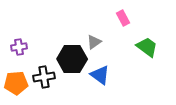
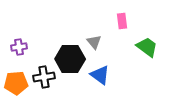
pink rectangle: moved 1 px left, 3 px down; rotated 21 degrees clockwise
gray triangle: rotated 35 degrees counterclockwise
black hexagon: moved 2 px left
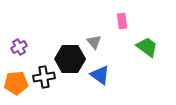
purple cross: rotated 21 degrees counterclockwise
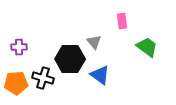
purple cross: rotated 28 degrees clockwise
black cross: moved 1 px left, 1 px down; rotated 25 degrees clockwise
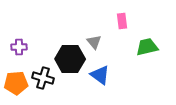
green trapezoid: rotated 50 degrees counterclockwise
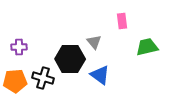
orange pentagon: moved 1 px left, 2 px up
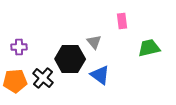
green trapezoid: moved 2 px right, 1 px down
black cross: rotated 25 degrees clockwise
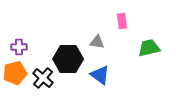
gray triangle: moved 3 px right; rotated 42 degrees counterclockwise
black hexagon: moved 2 px left
orange pentagon: moved 8 px up; rotated 10 degrees counterclockwise
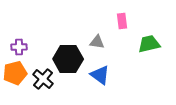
green trapezoid: moved 4 px up
black cross: moved 1 px down
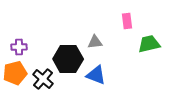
pink rectangle: moved 5 px right
gray triangle: moved 2 px left; rotated 14 degrees counterclockwise
blue triangle: moved 4 px left; rotated 15 degrees counterclockwise
